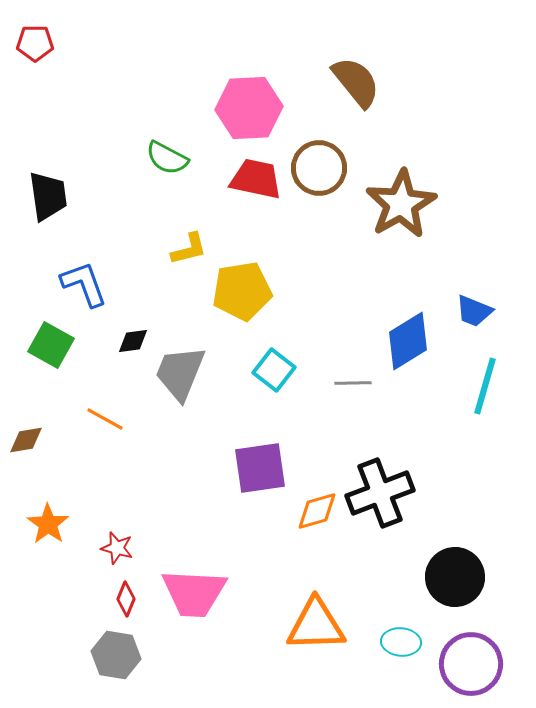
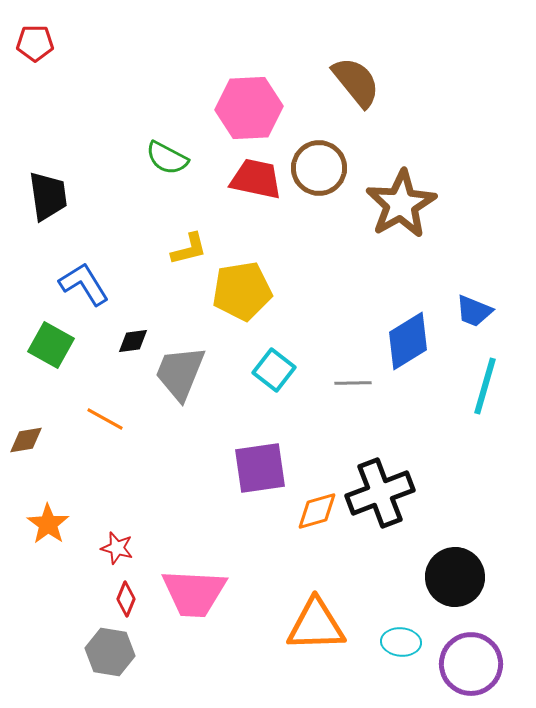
blue L-shape: rotated 12 degrees counterclockwise
gray hexagon: moved 6 px left, 3 px up
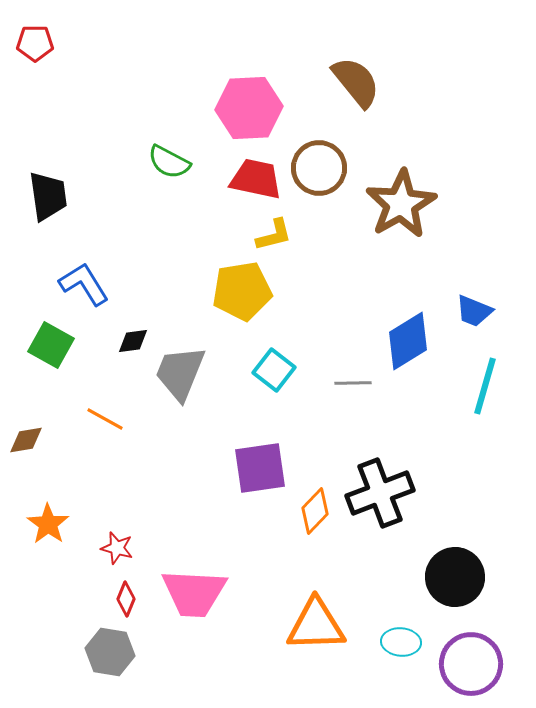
green semicircle: moved 2 px right, 4 px down
yellow L-shape: moved 85 px right, 14 px up
orange diamond: moved 2 px left; rotated 30 degrees counterclockwise
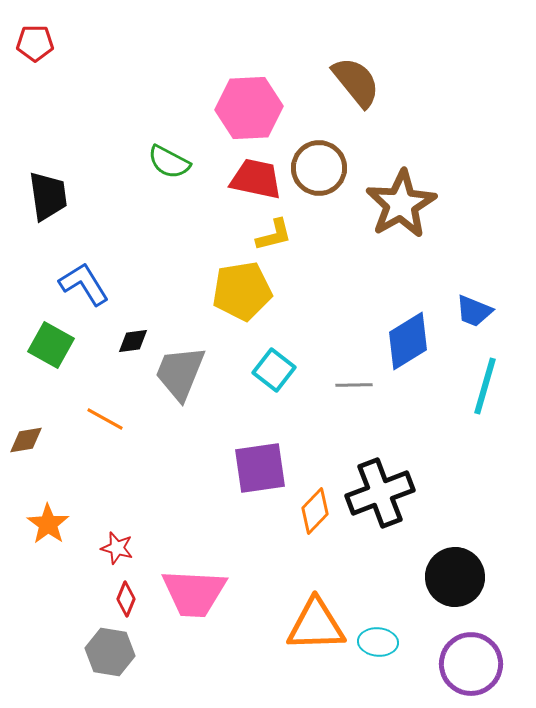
gray line: moved 1 px right, 2 px down
cyan ellipse: moved 23 px left
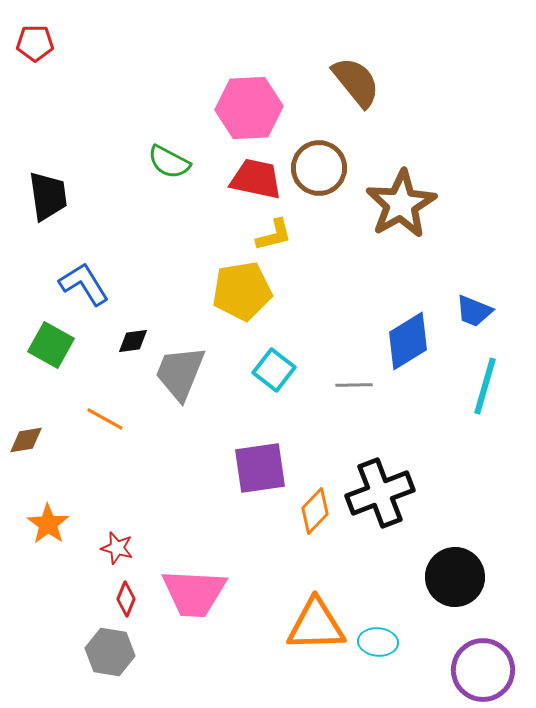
purple circle: moved 12 px right, 6 px down
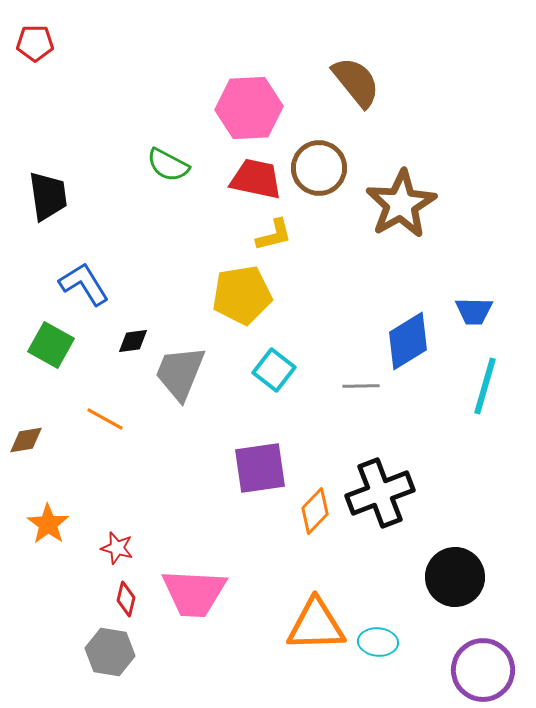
green semicircle: moved 1 px left, 3 px down
yellow pentagon: moved 4 px down
blue trapezoid: rotated 21 degrees counterclockwise
gray line: moved 7 px right, 1 px down
red diamond: rotated 8 degrees counterclockwise
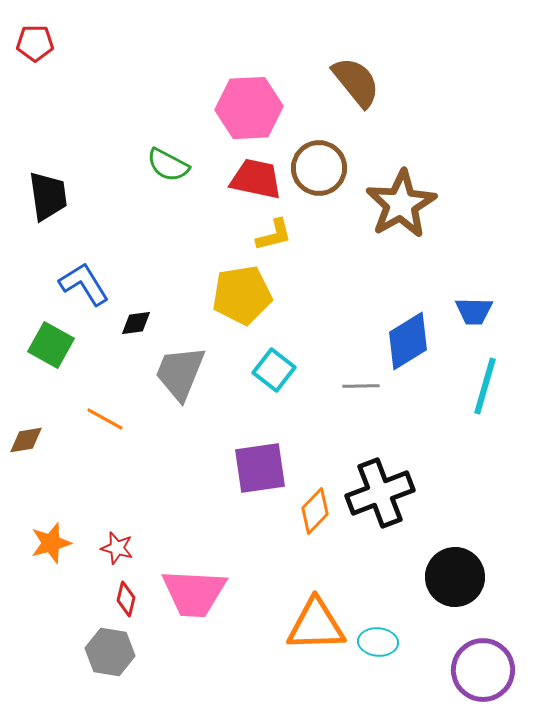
black diamond: moved 3 px right, 18 px up
orange star: moved 3 px right, 19 px down; rotated 21 degrees clockwise
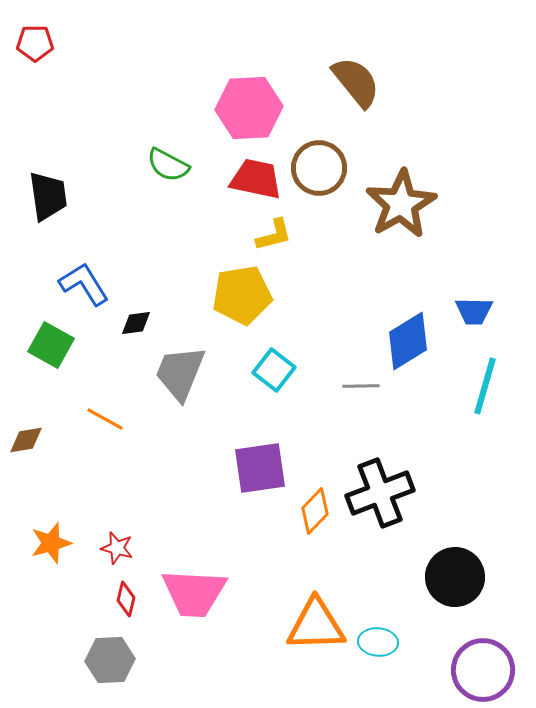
gray hexagon: moved 8 px down; rotated 12 degrees counterclockwise
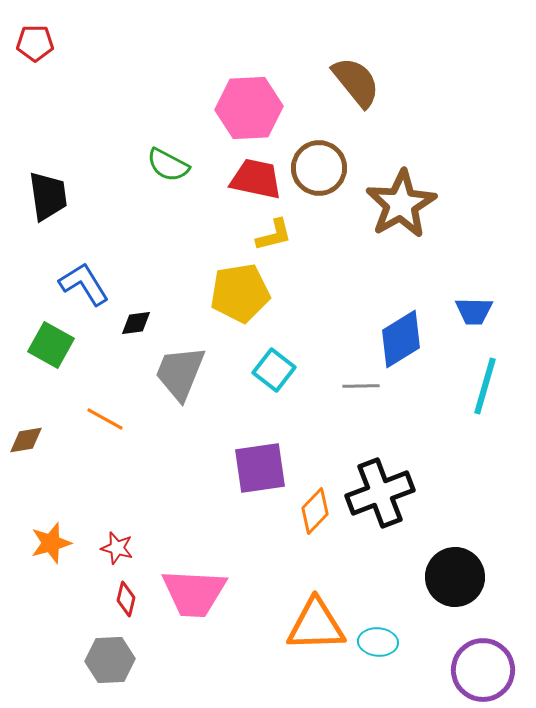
yellow pentagon: moved 2 px left, 2 px up
blue diamond: moved 7 px left, 2 px up
